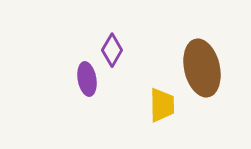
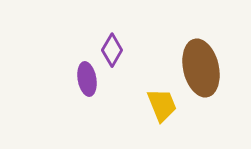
brown ellipse: moved 1 px left
yellow trapezoid: rotated 21 degrees counterclockwise
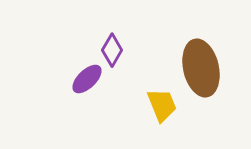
purple ellipse: rotated 56 degrees clockwise
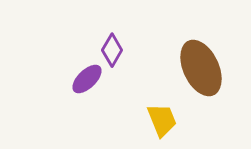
brown ellipse: rotated 12 degrees counterclockwise
yellow trapezoid: moved 15 px down
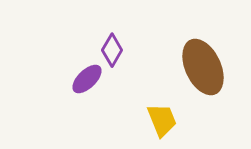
brown ellipse: moved 2 px right, 1 px up
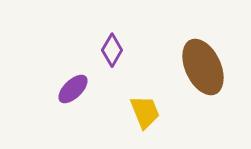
purple ellipse: moved 14 px left, 10 px down
yellow trapezoid: moved 17 px left, 8 px up
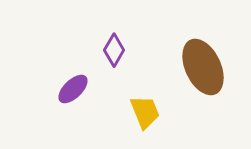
purple diamond: moved 2 px right
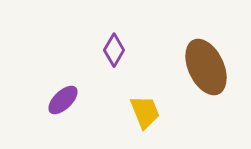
brown ellipse: moved 3 px right
purple ellipse: moved 10 px left, 11 px down
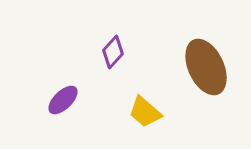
purple diamond: moved 1 px left, 2 px down; rotated 12 degrees clockwise
yellow trapezoid: rotated 153 degrees clockwise
